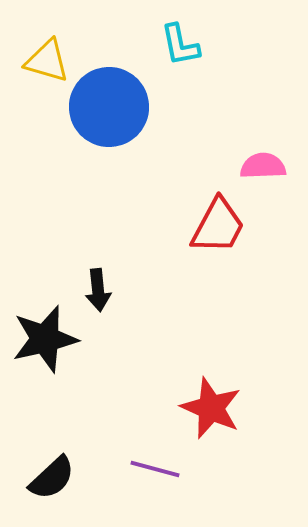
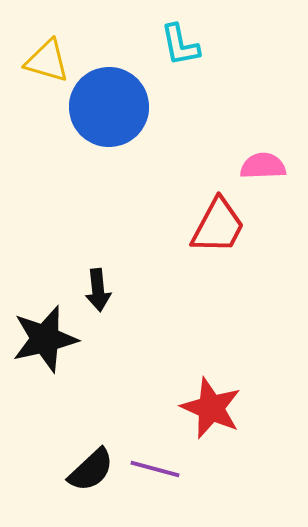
black semicircle: moved 39 px right, 8 px up
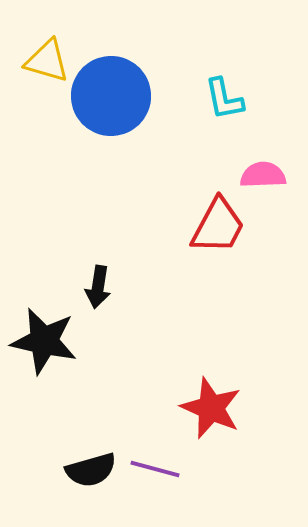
cyan L-shape: moved 44 px right, 54 px down
blue circle: moved 2 px right, 11 px up
pink semicircle: moved 9 px down
black arrow: moved 3 px up; rotated 15 degrees clockwise
black star: moved 1 px left, 2 px down; rotated 26 degrees clockwise
black semicircle: rotated 27 degrees clockwise
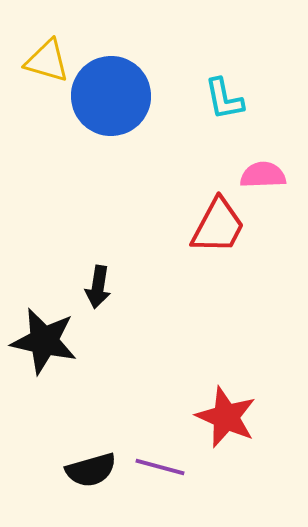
red star: moved 15 px right, 9 px down
purple line: moved 5 px right, 2 px up
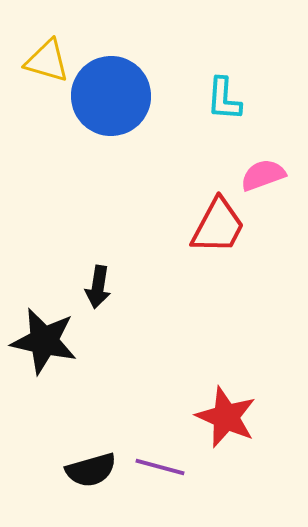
cyan L-shape: rotated 15 degrees clockwise
pink semicircle: rotated 18 degrees counterclockwise
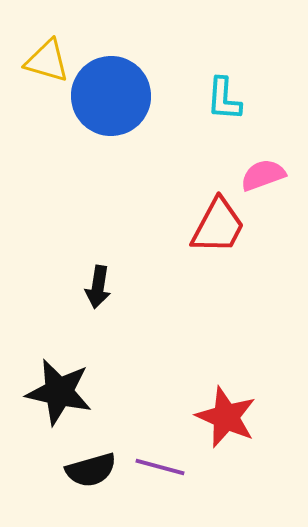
black star: moved 15 px right, 51 px down
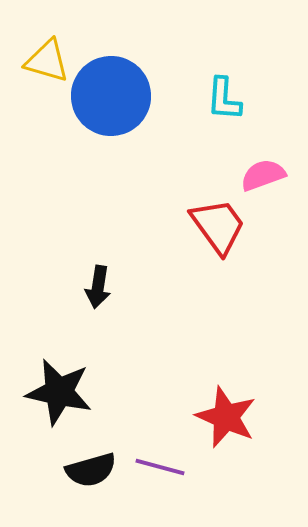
red trapezoid: rotated 64 degrees counterclockwise
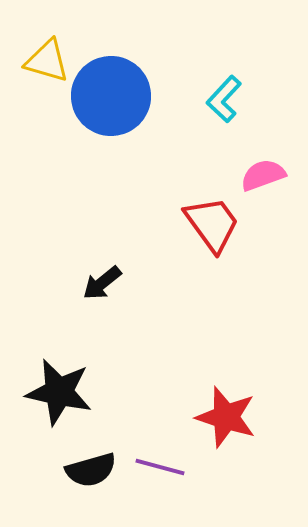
cyan L-shape: rotated 39 degrees clockwise
red trapezoid: moved 6 px left, 2 px up
black arrow: moved 4 px right, 4 px up; rotated 42 degrees clockwise
red star: rotated 6 degrees counterclockwise
